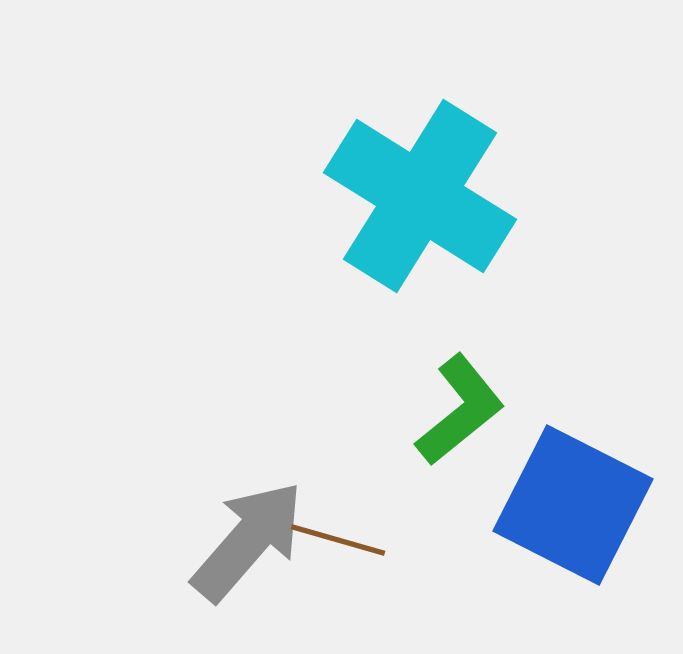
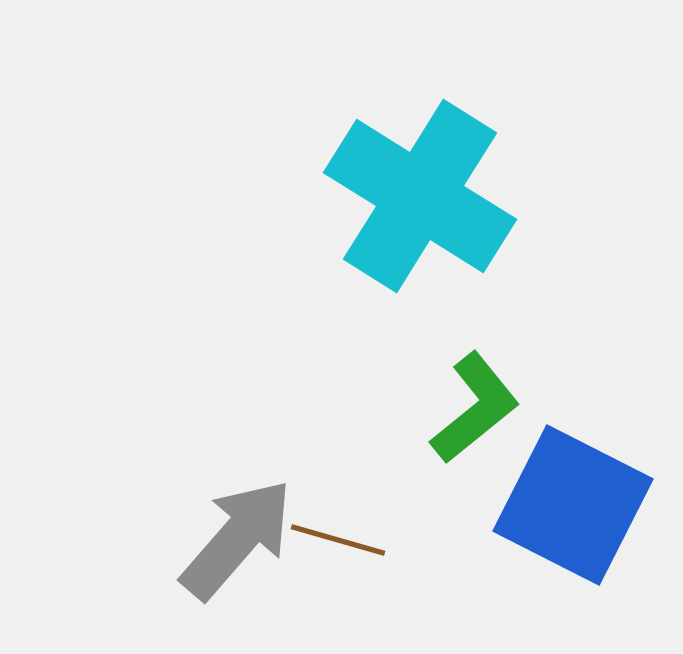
green L-shape: moved 15 px right, 2 px up
gray arrow: moved 11 px left, 2 px up
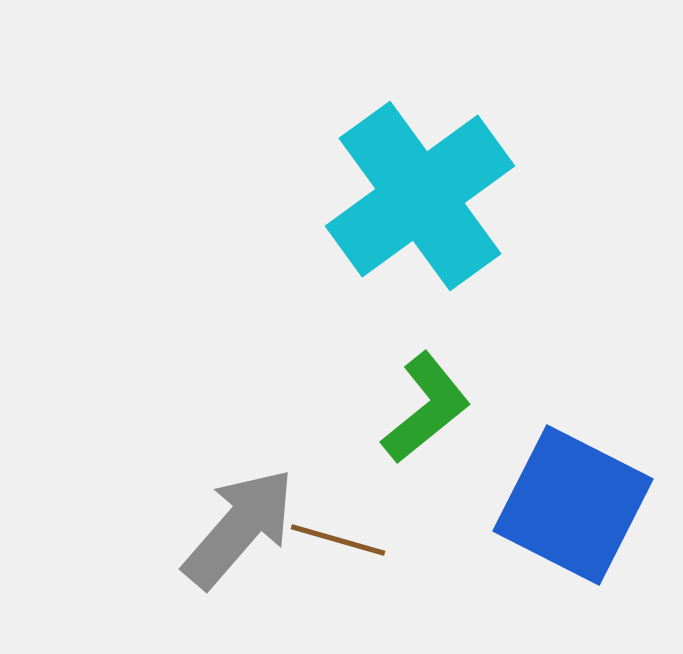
cyan cross: rotated 22 degrees clockwise
green L-shape: moved 49 px left
gray arrow: moved 2 px right, 11 px up
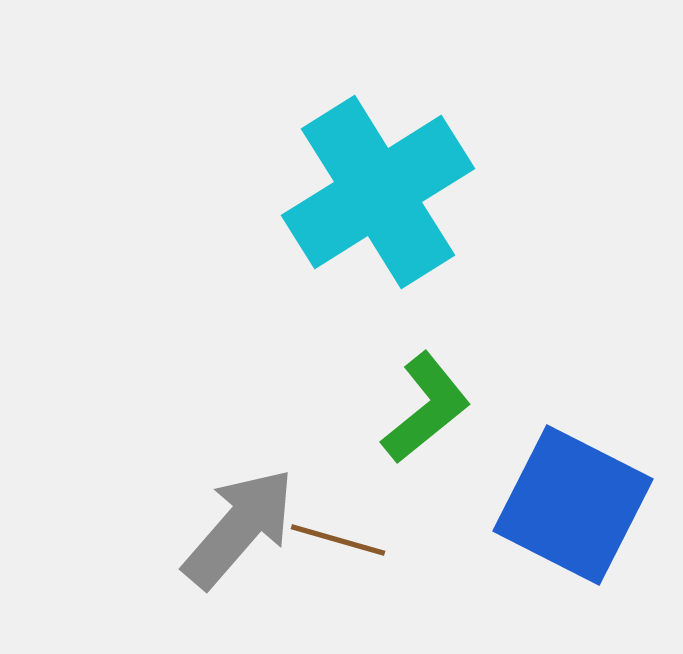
cyan cross: moved 42 px left, 4 px up; rotated 4 degrees clockwise
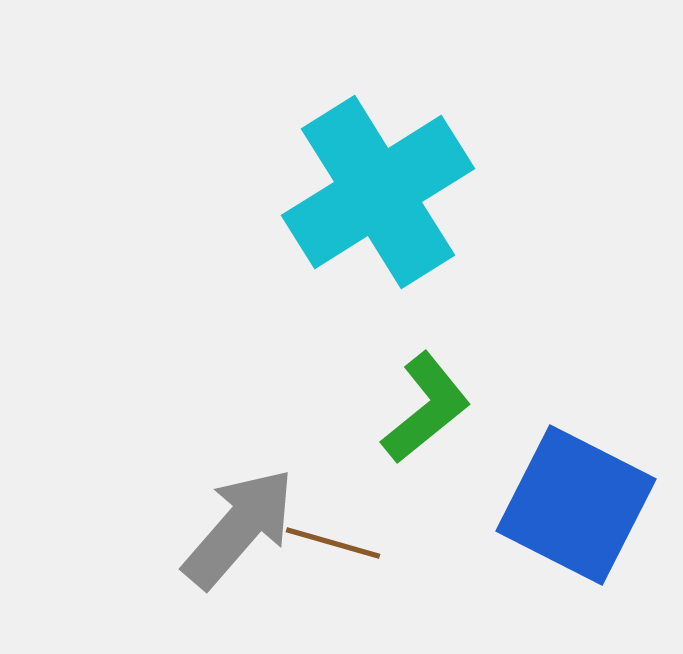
blue square: moved 3 px right
brown line: moved 5 px left, 3 px down
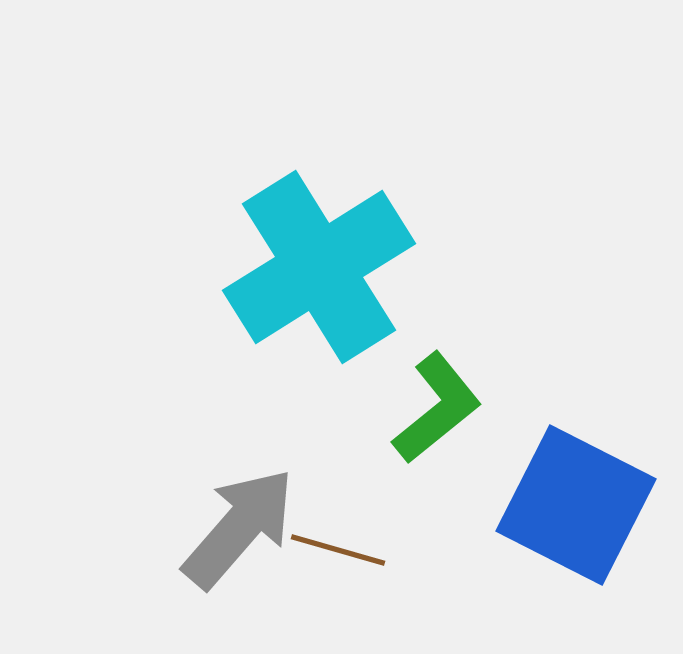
cyan cross: moved 59 px left, 75 px down
green L-shape: moved 11 px right
brown line: moved 5 px right, 7 px down
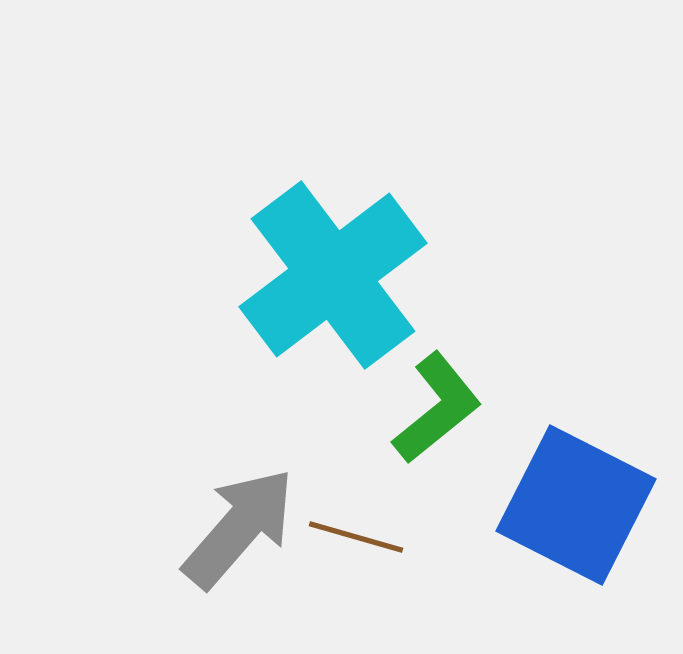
cyan cross: moved 14 px right, 8 px down; rotated 5 degrees counterclockwise
brown line: moved 18 px right, 13 px up
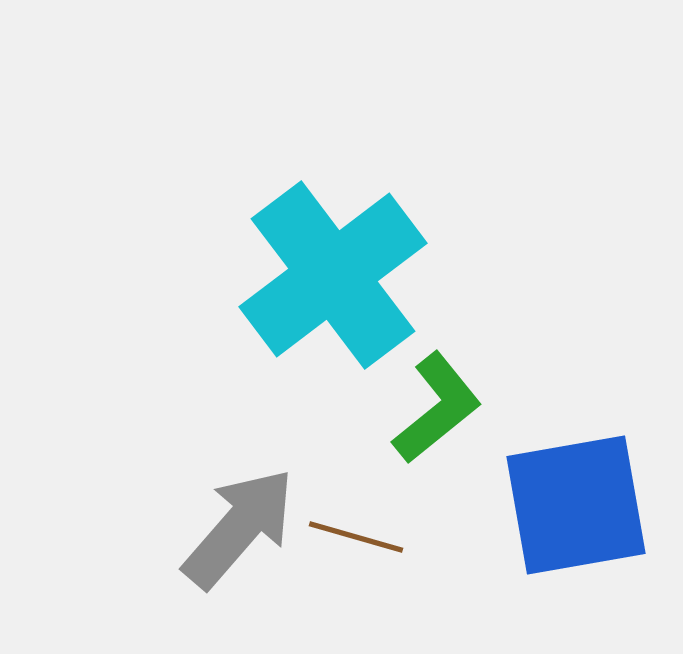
blue square: rotated 37 degrees counterclockwise
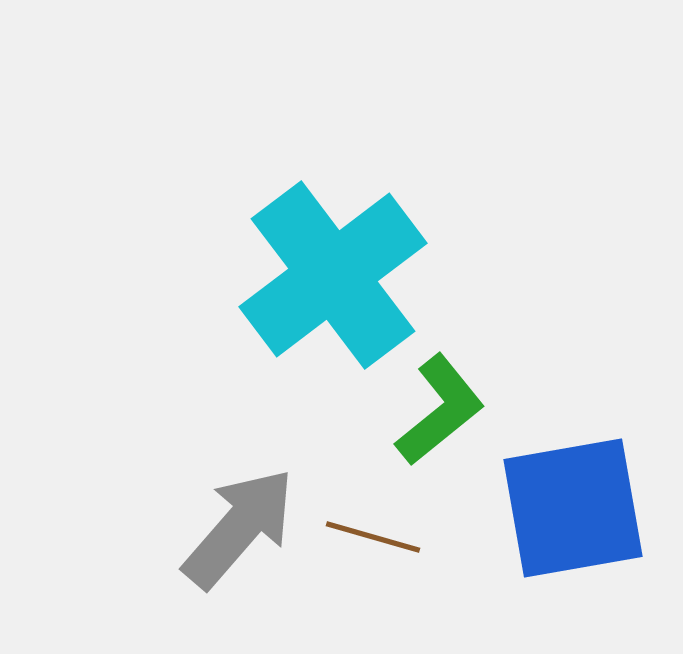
green L-shape: moved 3 px right, 2 px down
blue square: moved 3 px left, 3 px down
brown line: moved 17 px right
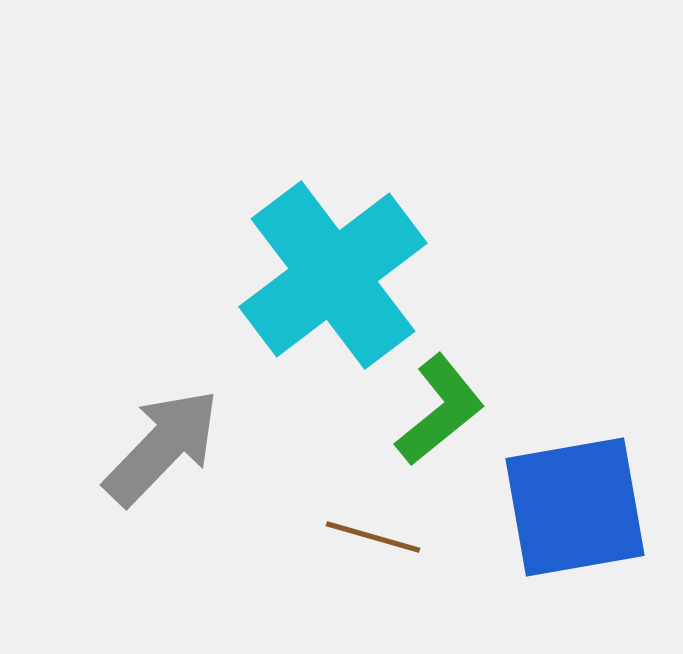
blue square: moved 2 px right, 1 px up
gray arrow: moved 77 px left, 81 px up; rotated 3 degrees clockwise
